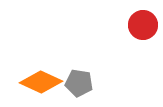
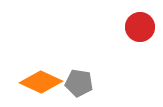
red circle: moved 3 px left, 2 px down
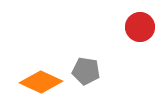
gray pentagon: moved 7 px right, 12 px up
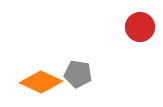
gray pentagon: moved 8 px left, 3 px down
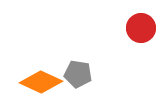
red circle: moved 1 px right, 1 px down
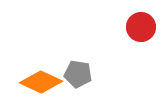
red circle: moved 1 px up
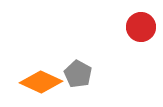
gray pentagon: rotated 20 degrees clockwise
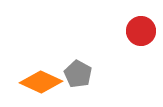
red circle: moved 4 px down
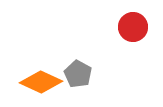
red circle: moved 8 px left, 4 px up
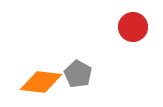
orange diamond: rotated 18 degrees counterclockwise
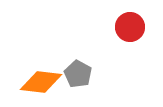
red circle: moved 3 px left
